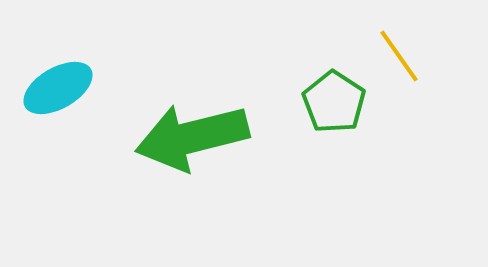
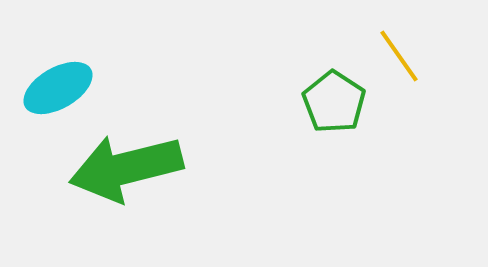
green arrow: moved 66 px left, 31 px down
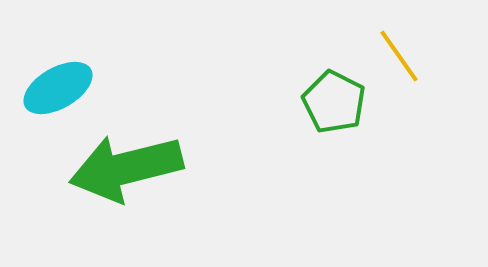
green pentagon: rotated 6 degrees counterclockwise
